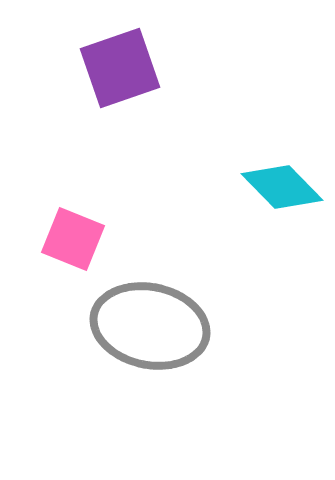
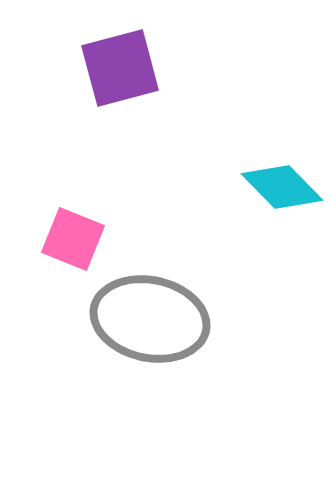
purple square: rotated 4 degrees clockwise
gray ellipse: moved 7 px up
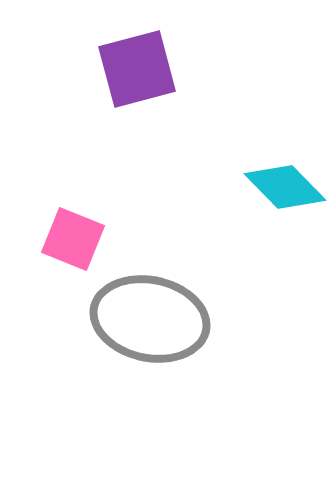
purple square: moved 17 px right, 1 px down
cyan diamond: moved 3 px right
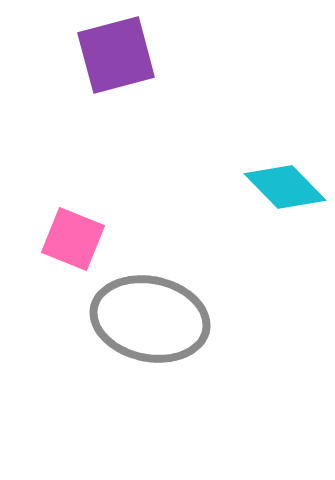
purple square: moved 21 px left, 14 px up
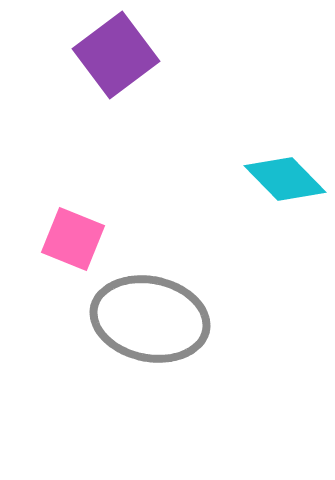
purple square: rotated 22 degrees counterclockwise
cyan diamond: moved 8 px up
